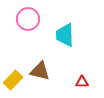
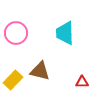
pink circle: moved 12 px left, 14 px down
cyan trapezoid: moved 2 px up
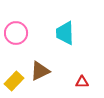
brown triangle: rotated 40 degrees counterclockwise
yellow rectangle: moved 1 px right, 1 px down
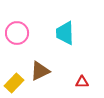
pink circle: moved 1 px right
yellow rectangle: moved 2 px down
